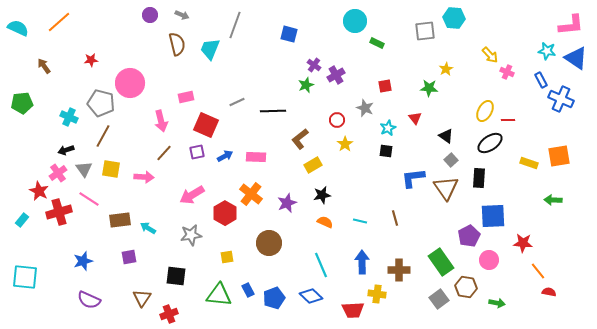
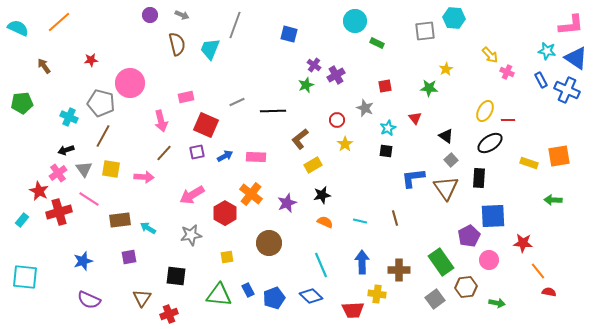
blue cross at (561, 99): moved 6 px right, 9 px up
brown hexagon at (466, 287): rotated 15 degrees counterclockwise
gray square at (439, 299): moved 4 px left
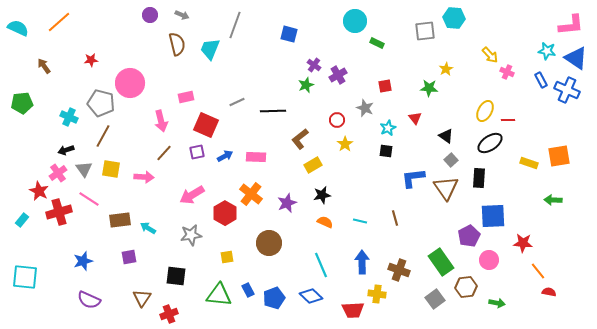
purple cross at (336, 75): moved 2 px right
brown cross at (399, 270): rotated 20 degrees clockwise
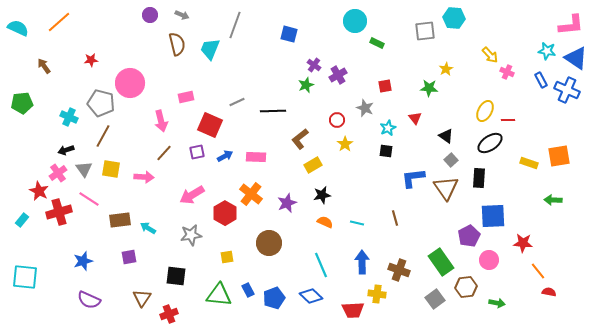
red square at (206, 125): moved 4 px right
cyan line at (360, 221): moved 3 px left, 2 px down
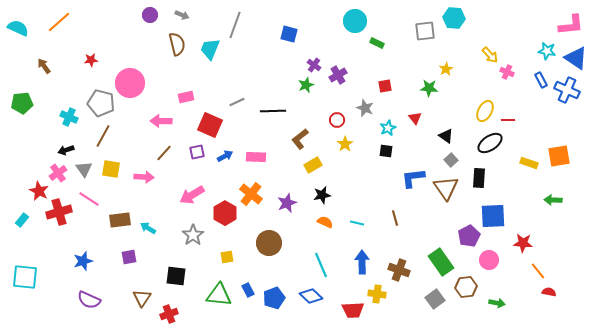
pink arrow at (161, 121): rotated 105 degrees clockwise
gray star at (191, 235): moved 2 px right; rotated 25 degrees counterclockwise
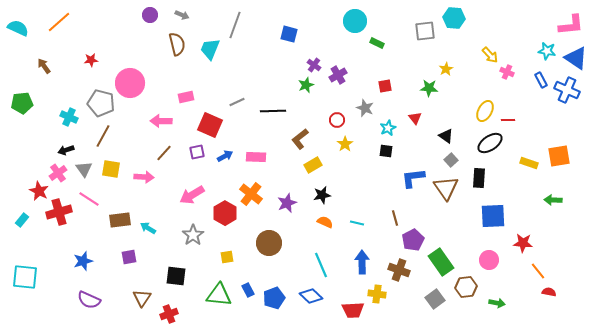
purple pentagon at (469, 236): moved 56 px left, 4 px down
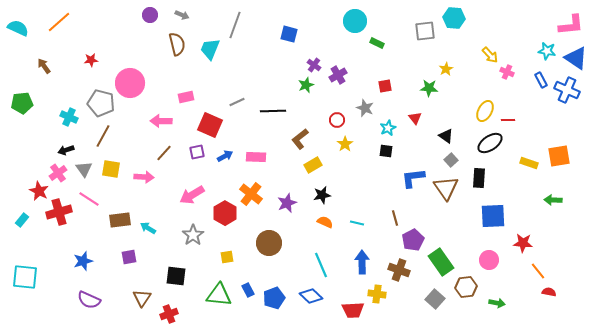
gray square at (435, 299): rotated 12 degrees counterclockwise
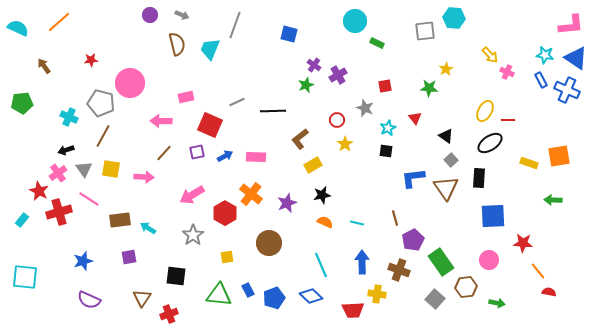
cyan star at (547, 51): moved 2 px left, 4 px down
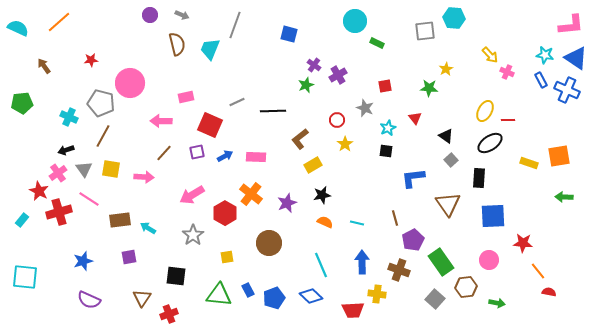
brown triangle at (446, 188): moved 2 px right, 16 px down
green arrow at (553, 200): moved 11 px right, 3 px up
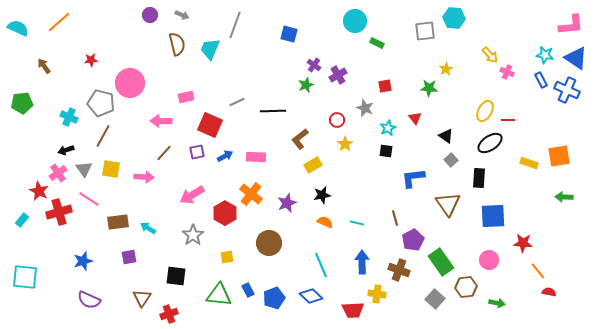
brown rectangle at (120, 220): moved 2 px left, 2 px down
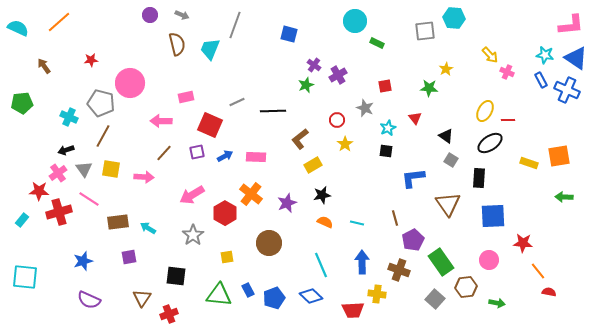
gray square at (451, 160): rotated 16 degrees counterclockwise
red star at (39, 191): rotated 24 degrees counterclockwise
